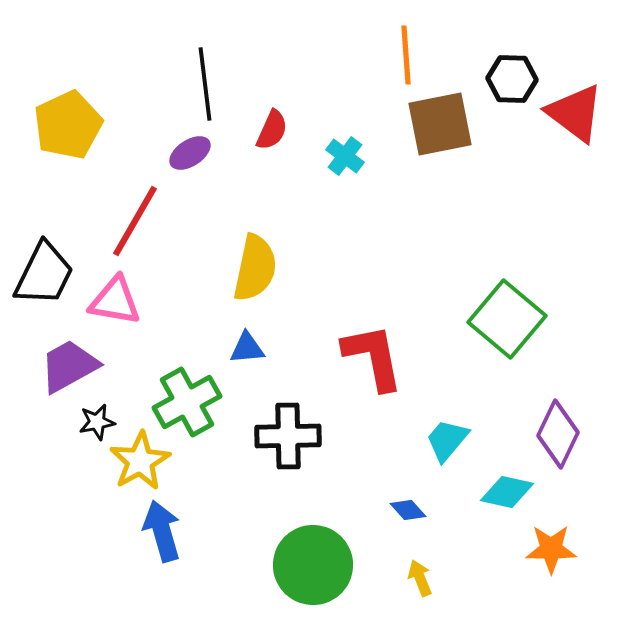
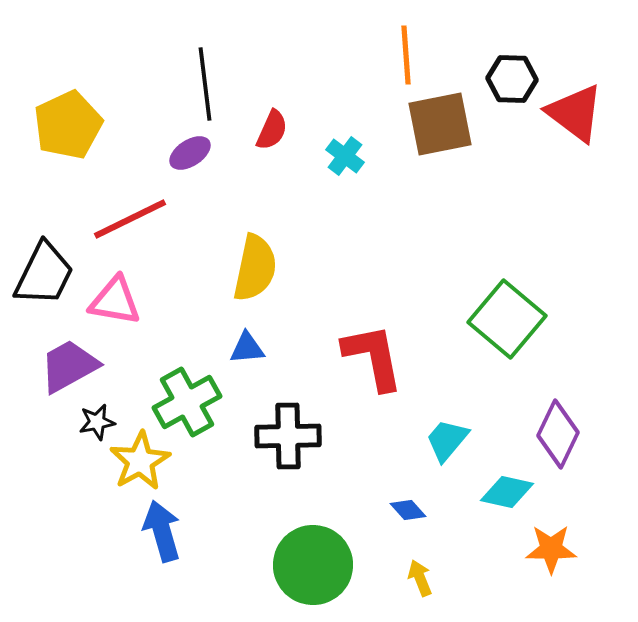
red line: moved 5 px left, 2 px up; rotated 34 degrees clockwise
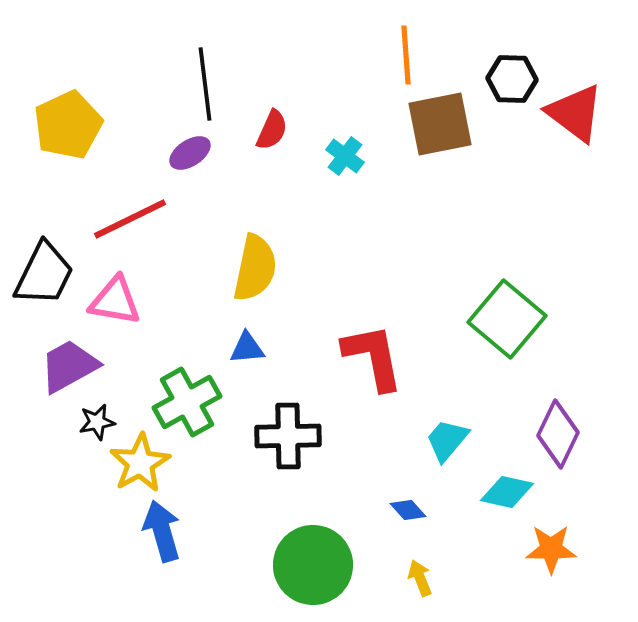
yellow star: moved 2 px down
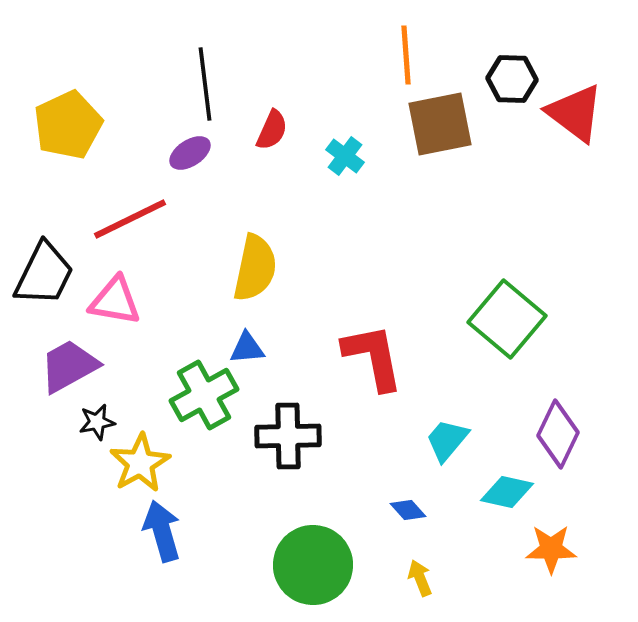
green cross: moved 17 px right, 7 px up
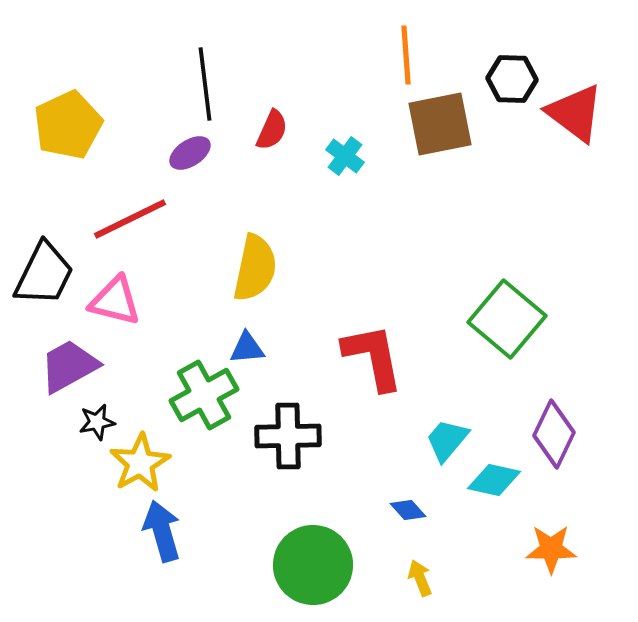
pink triangle: rotated 4 degrees clockwise
purple diamond: moved 4 px left
cyan diamond: moved 13 px left, 12 px up
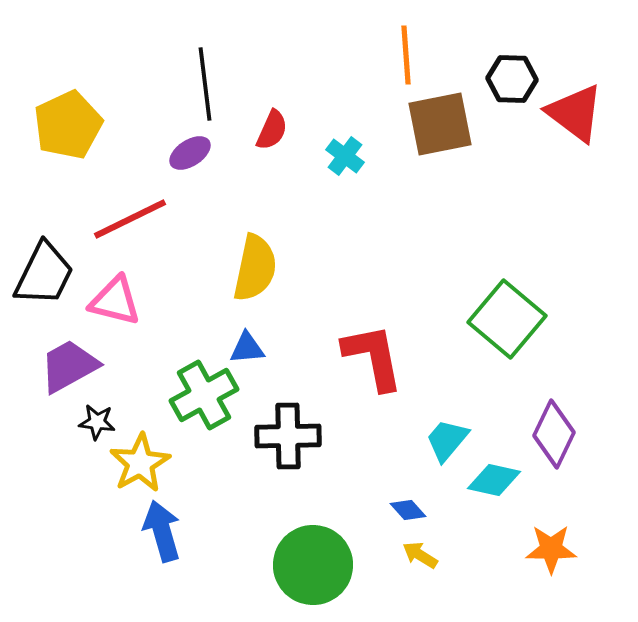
black star: rotated 18 degrees clockwise
yellow arrow: moved 23 px up; rotated 36 degrees counterclockwise
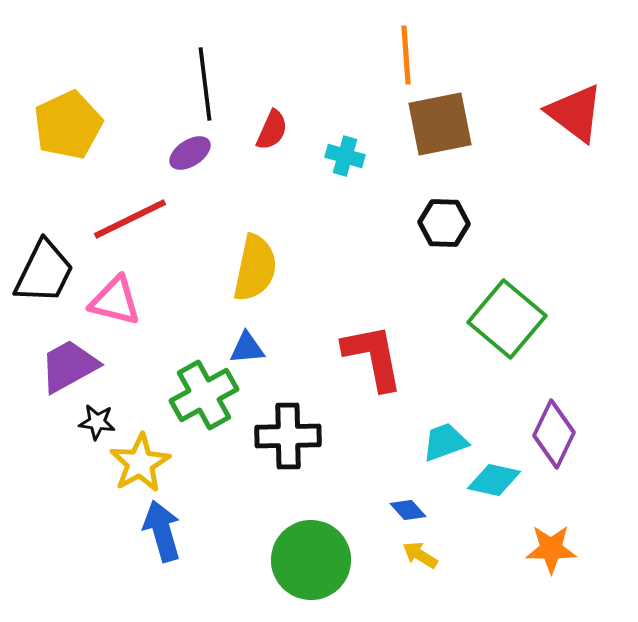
black hexagon: moved 68 px left, 144 px down
cyan cross: rotated 21 degrees counterclockwise
black trapezoid: moved 2 px up
cyan trapezoid: moved 2 px left, 2 px down; rotated 30 degrees clockwise
green circle: moved 2 px left, 5 px up
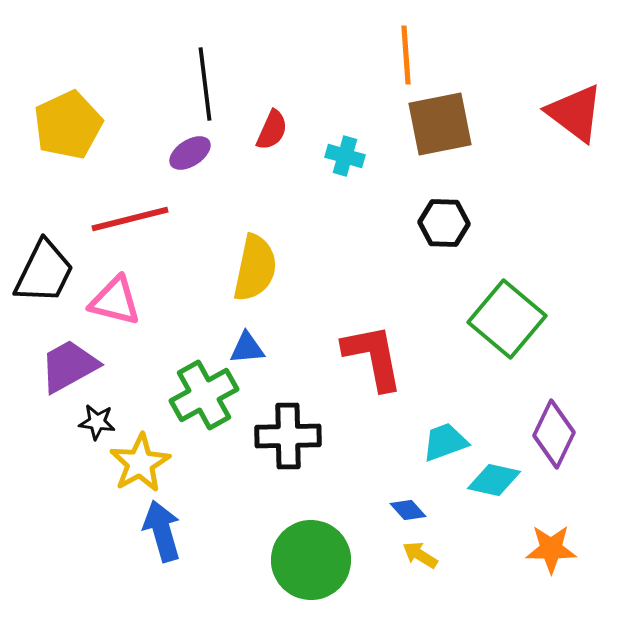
red line: rotated 12 degrees clockwise
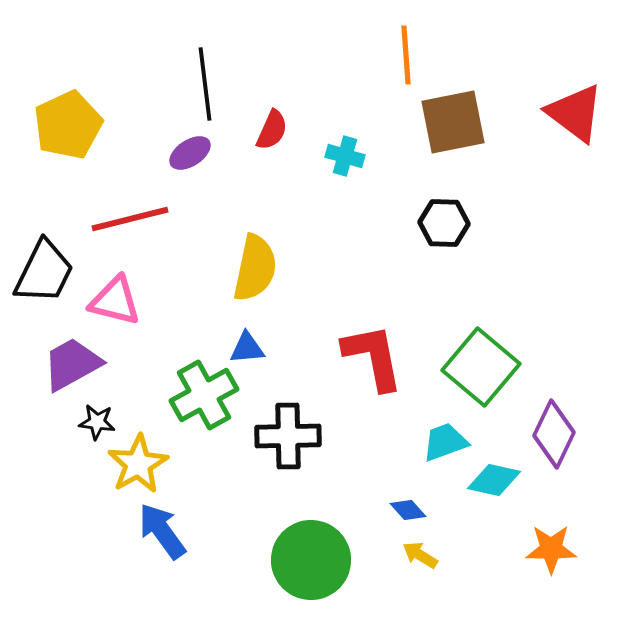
brown square: moved 13 px right, 2 px up
green square: moved 26 px left, 48 px down
purple trapezoid: moved 3 px right, 2 px up
yellow star: moved 2 px left, 1 px down
blue arrow: rotated 20 degrees counterclockwise
